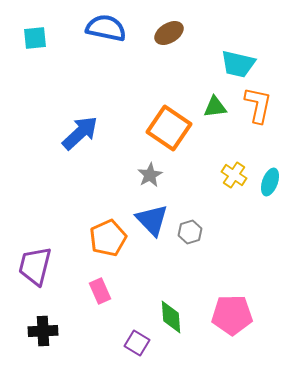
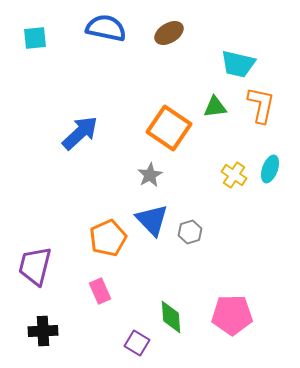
orange L-shape: moved 3 px right
cyan ellipse: moved 13 px up
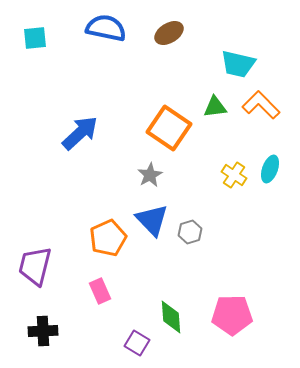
orange L-shape: rotated 57 degrees counterclockwise
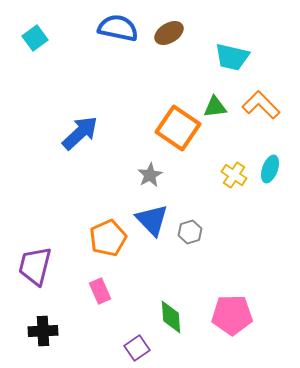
blue semicircle: moved 12 px right
cyan square: rotated 30 degrees counterclockwise
cyan trapezoid: moved 6 px left, 7 px up
orange square: moved 9 px right
purple square: moved 5 px down; rotated 25 degrees clockwise
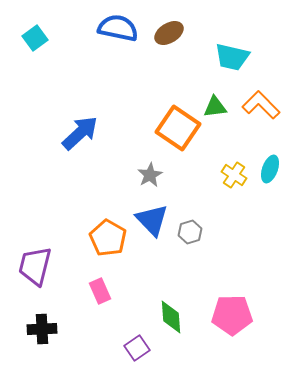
orange pentagon: rotated 18 degrees counterclockwise
black cross: moved 1 px left, 2 px up
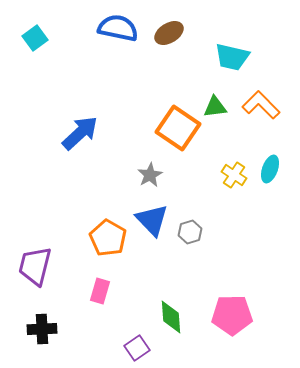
pink rectangle: rotated 40 degrees clockwise
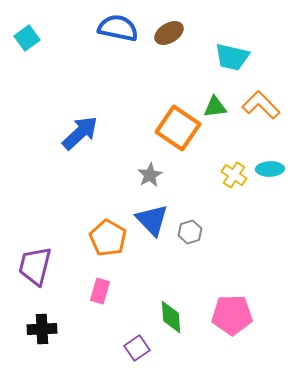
cyan square: moved 8 px left
cyan ellipse: rotated 68 degrees clockwise
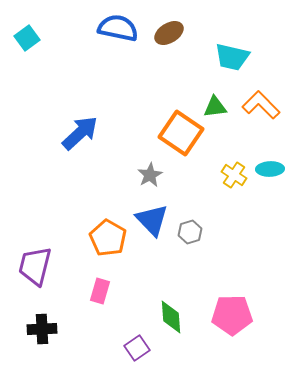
orange square: moved 3 px right, 5 px down
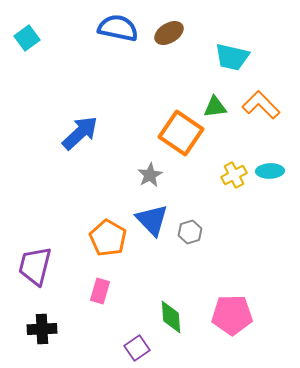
cyan ellipse: moved 2 px down
yellow cross: rotated 30 degrees clockwise
